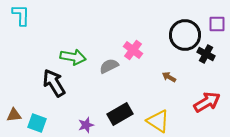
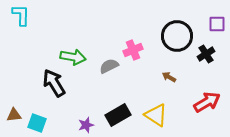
black circle: moved 8 px left, 1 px down
pink cross: rotated 30 degrees clockwise
black cross: rotated 30 degrees clockwise
black rectangle: moved 2 px left, 1 px down
yellow triangle: moved 2 px left, 6 px up
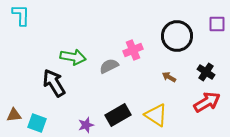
black cross: moved 18 px down; rotated 24 degrees counterclockwise
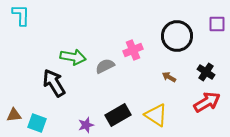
gray semicircle: moved 4 px left
